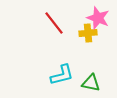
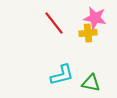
pink star: moved 3 px left; rotated 10 degrees counterclockwise
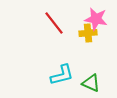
pink star: moved 1 px right, 1 px down
green triangle: rotated 12 degrees clockwise
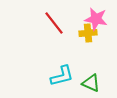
cyan L-shape: moved 1 px down
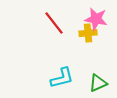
cyan L-shape: moved 2 px down
green triangle: moved 7 px right; rotated 48 degrees counterclockwise
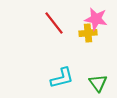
green triangle: rotated 42 degrees counterclockwise
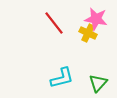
yellow cross: rotated 30 degrees clockwise
green triangle: rotated 18 degrees clockwise
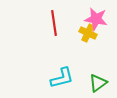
red line: rotated 30 degrees clockwise
green triangle: rotated 12 degrees clockwise
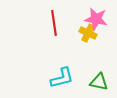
green triangle: moved 1 px right, 1 px up; rotated 48 degrees clockwise
